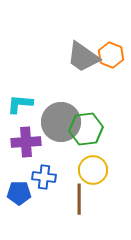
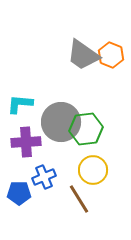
gray trapezoid: moved 2 px up
blue cross: rotated 30 degrees counterclockwise
brown line: rotated 32 degrees counterclockwise
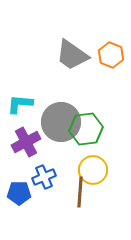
gray trapezoid: moved 11 px left
purple cross: rotated 24 degrees counterclockwise
brown line: moved 1 px right, 7 px up; rotated 36 degrees clockwise
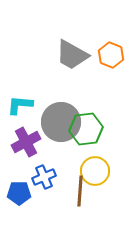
gray trapezoid: rotated 6 degrees counterclockwise
cyan L-shape: moved 1 px down
yellow circle: moved 2 px right, 1 px down
brown line: moved 1 px up
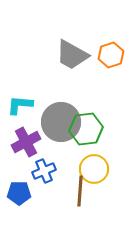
orange hexagon: rotated 20 degrees clockwise
yellow circle: moved 1 px left, 2 px up
blue cross: moved 6 px up
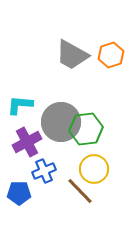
purple cross: moved 1 px right
brown line: rotated 48 degrees counterclockwise
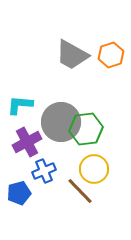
blue pentagon: rotated 15 degrees counterclockwise
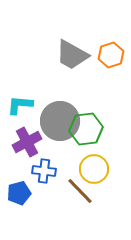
gray circle: moved 1 px left, 1 px up
blue cross: rotated 30 degrees clockwise
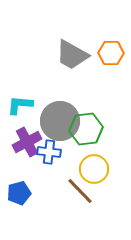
orange hexagon: moved 2 px up; rotated 20 degrees clockwise
blue cross: moved 5 px right, 19 px up
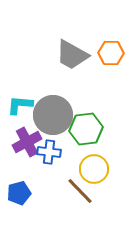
gray circle: moved 7 px left, 6 px up
